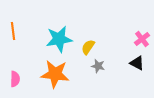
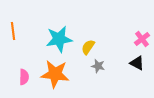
pink semicircle: moved 9 px right, 2 px up
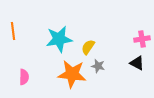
pink cross: rotated 28 degrees clockwise
orange star: moved 17 px right
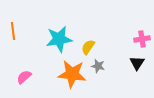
black triangle: rotated 35 degrees clockwise
pink semicircle: rotated 133 degrees counterclockwise
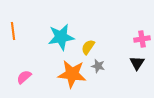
cyan star: moved 2 px right, 2 px up
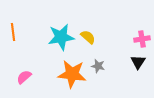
orange line: moved 1 px down
yellow semicircle: moved 10 px up; rotated 98 degrees clockwise
black triangle: moved 1 px right, 1 px up
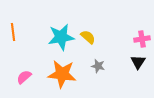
orange star: moved 10 px left
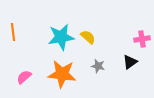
black triangle: moved 8 px left; rotated 21 degrees clockwise
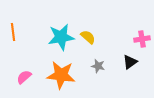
orange star: moved 1 px left, 1 px down
